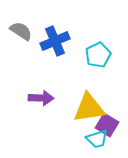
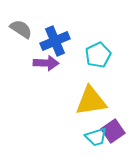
gray semicircle: moved 2 px up
purple arrow: moved 5 px right, 35 px up
yellow triangle: moved 2 px right, 7 px up
purple square: moved 6 px right, 6 px down; rotated 25 degrees clockwise
cyan trapezoid: moved 1 px left, 2 px up
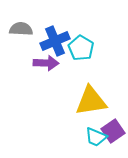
gray semicircle: rotated 30 degrees counterclockwise
cyan pentagon: moved 17 px left, 7 px up; rotated 15 degrees counterclockwise
cyan trapezoid: rotated 40 degrees clockwise
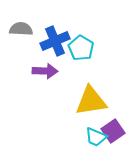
purple arrow: moved 1 px left, 8 px down
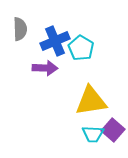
gray semicircle: moved 1 px left; rotated 85 degrees clockwise
purple arrow: moved 3 px up
purple square: moved 1 px up; rotated 15 degrees counterclockwise
cyan trapezoid: moved 3 px left, 3 px up; rotated 20 degrees counterclockwise
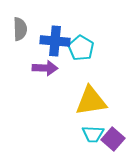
blue cross: rotated 28 degrees clockwise
purple square: moved 9 px down
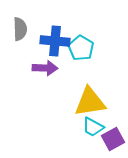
yellow triangle: moved 1 px left, 1 px down
cyan trapezoid: moved 7 px up; rotated 25 degrees clockwise
purple square: rotated 20 degrees clockwise
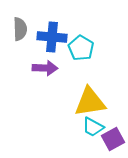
blue cross: moved 3 px left, 4 px up
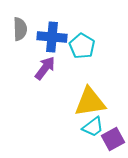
cyan pentagon: moved 1 px right, 2 px up
purple arrow: rotated 55 degrees counterclockwise
cyan trapezoid: rotated 65 degrees counterclockwise
